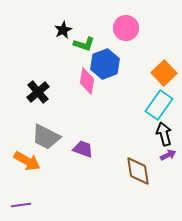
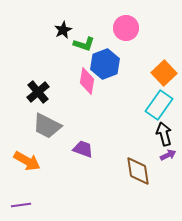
gray trapezoid: moved 1 px right, 11 px up
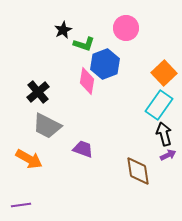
orange arrow: moved 2 px right, 2 px up
